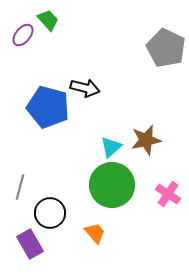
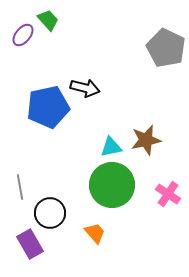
blue pentagon: rotated 27 degrees counterclockwise
cyan triangle: rotated 30 degrees clockwise
gray line: rotated 25 degrees counterclockwise
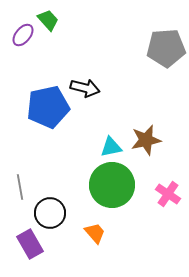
gray pentagon: rotated 30 degrees counterclockwise
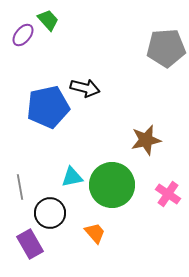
cyan triangle: moved 39 px left, 30 px down
